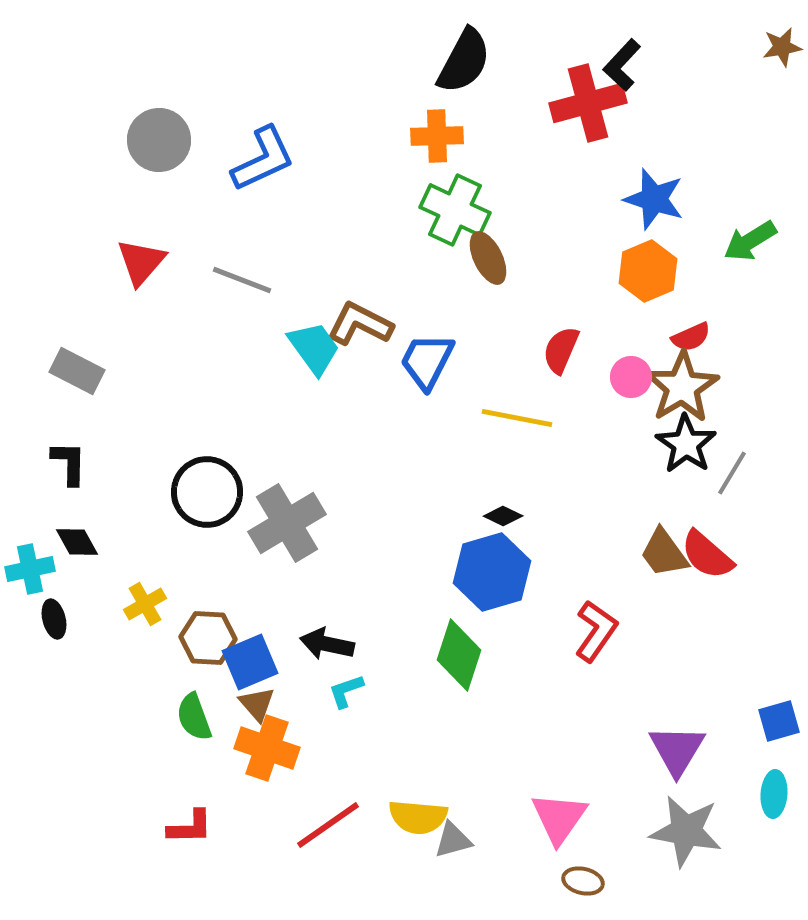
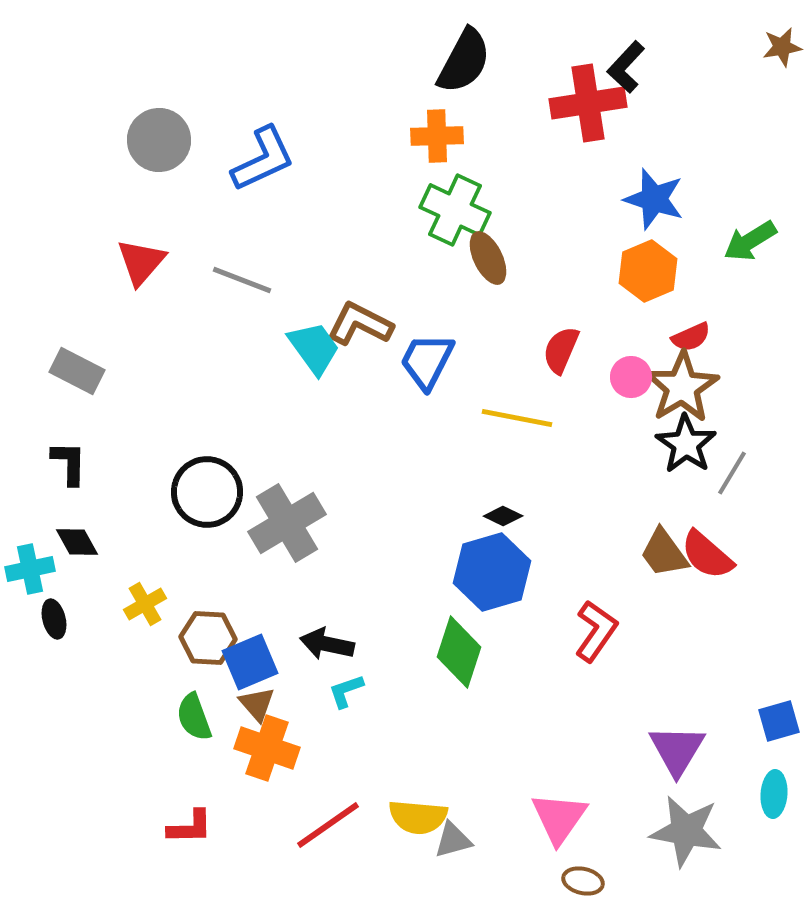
black L-shape at (622, 65): moved 4 px right, 2 px down
red cross at (588, 103): rotated 6 degrees clockwise
green diamond at (459, 655): moved 3 px up
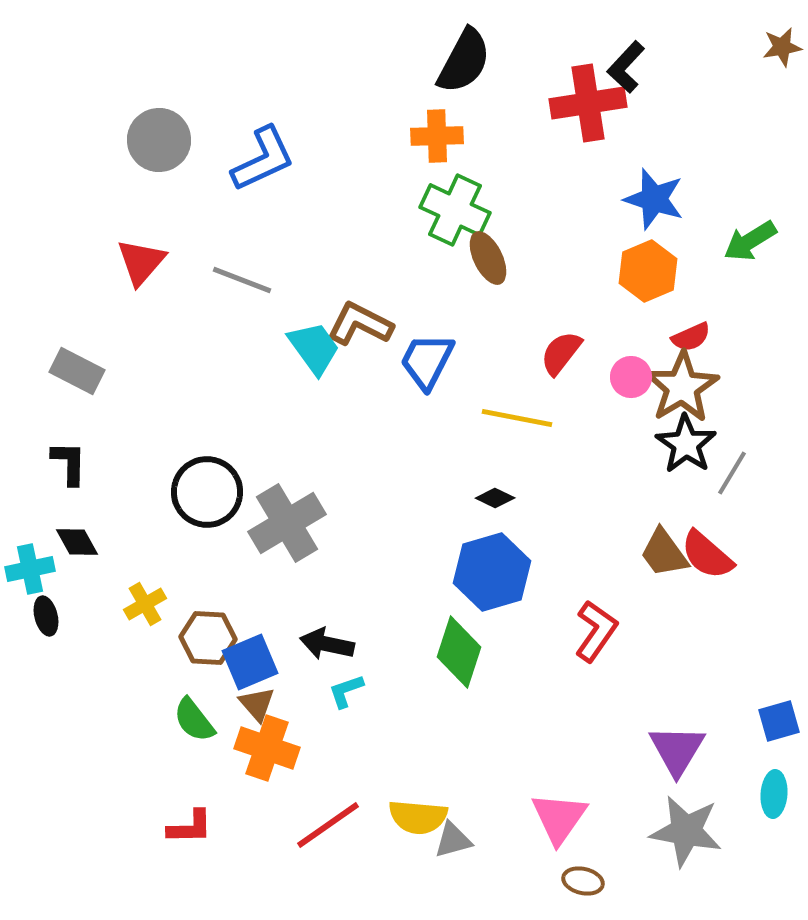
red semicircle at (561, 350): moved 3 px down; rotated 15 degrees clockwise
black diamond at (503, 516): moved 8 px left, 18 px up
black ellipse at (54, 619): moved 8 px left, 3 px up
green semicircle at (194, 717): moved 3 px down; rotated 18 degrees counterclockwise
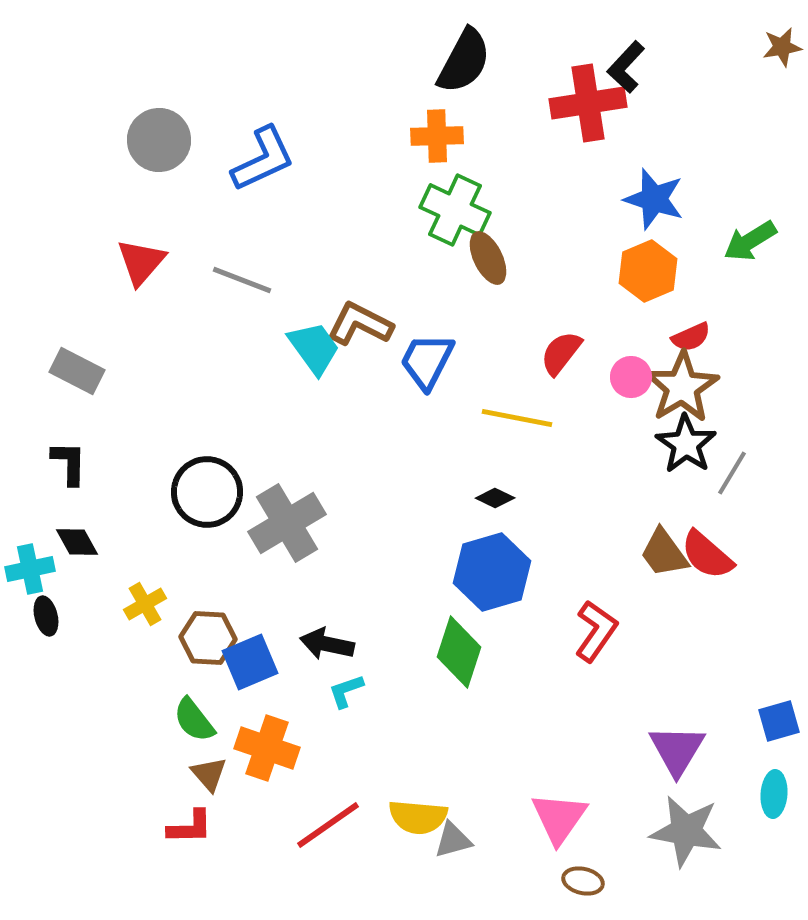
brown triangle at (257, 704): moved 48 px left, 70 px down
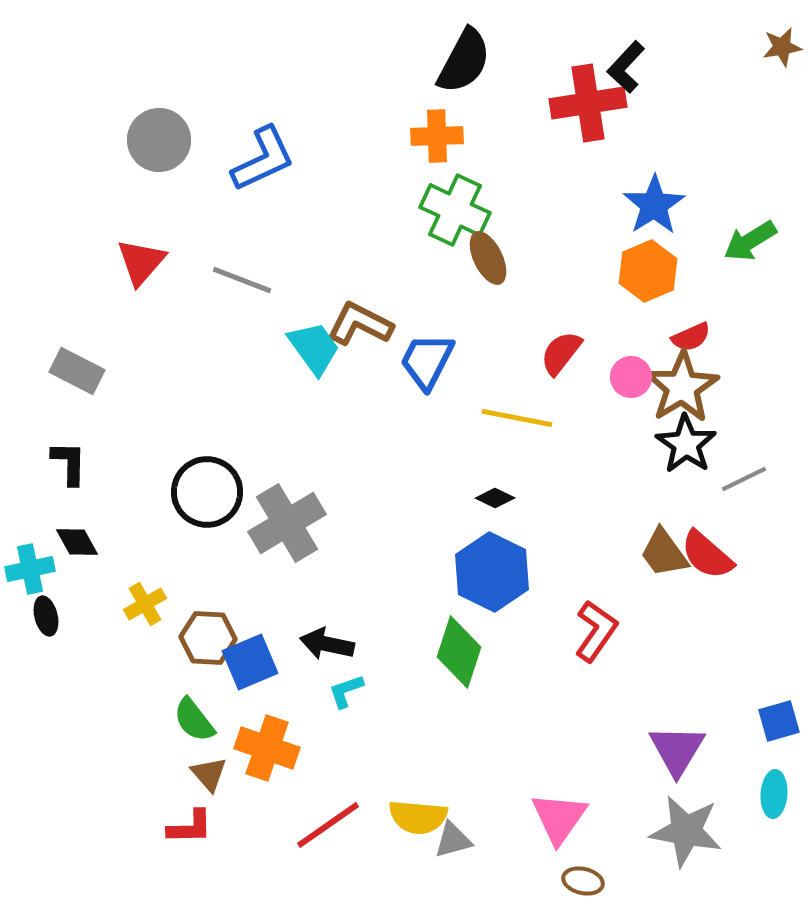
blue star at (654, 199): moved 6 px down; rotated 22 degrees clockwise
gray line at (732, 473): moved 12 px right, 6 px down; rotated 33 degrees clockwise
blue hexagon at (492, 572): rotated 18 degrees counterclockwise
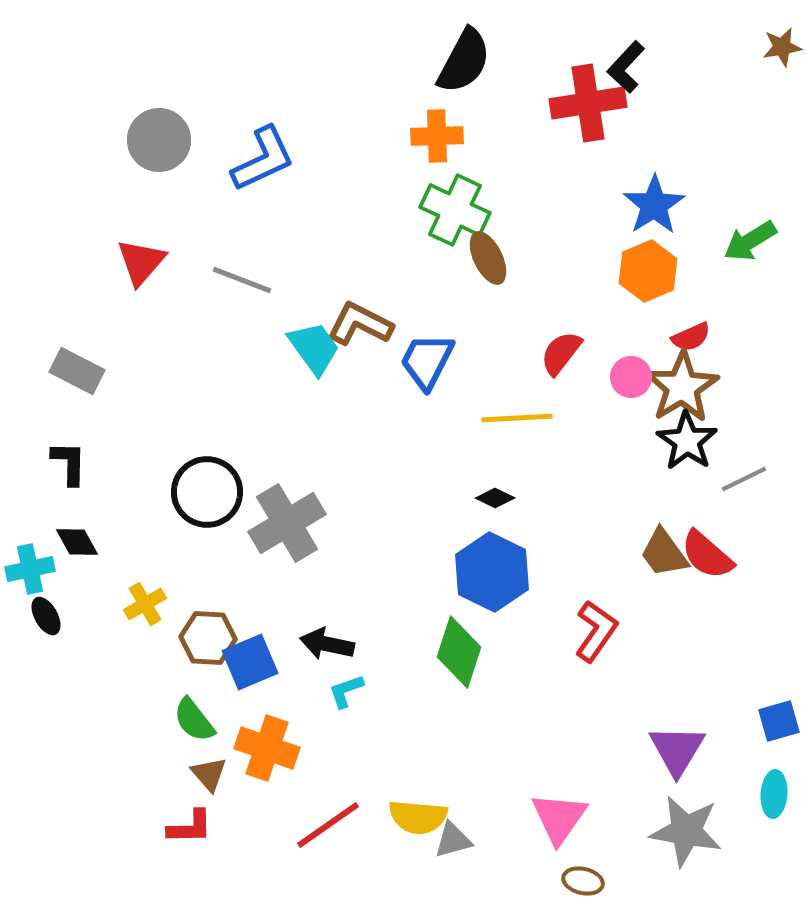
yellow line at (517, 418): rotated 14 degrees counterclockwise
black star at (686, 444): moved 1 px right, 3 px up
black ellipse at (46, 616): rotated 15 degrees counterclockwise
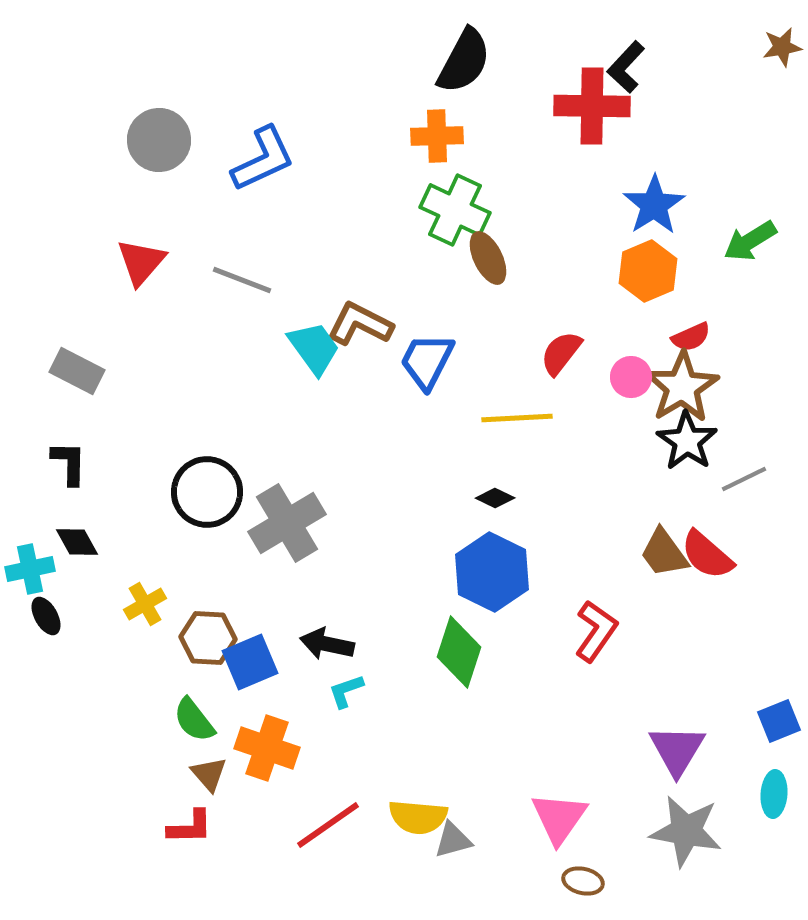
red cross at (588, 103): moved 4 px right, 3 px down; rotated 10 degrees clockwise
blue square at (779, 721): rotated 6 degrees counterclockwise
